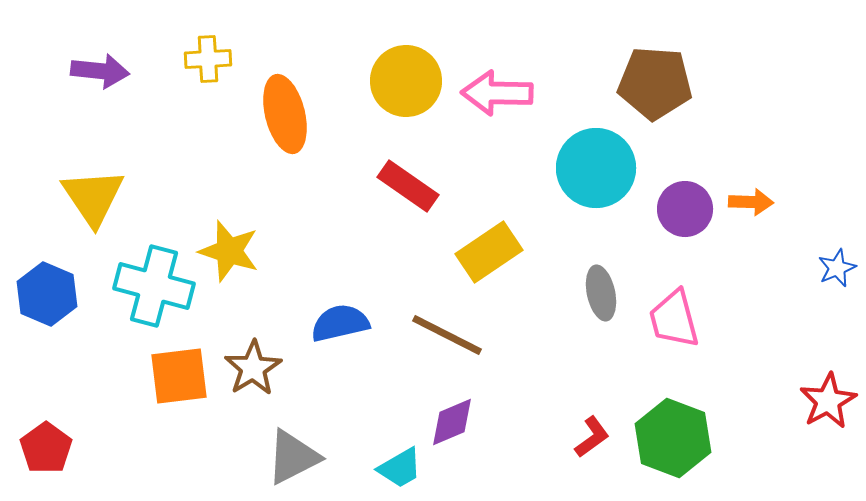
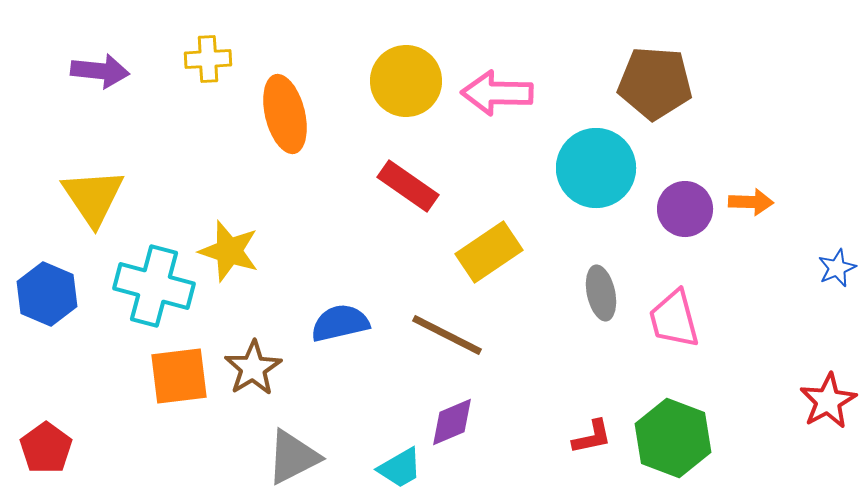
red L-shape: rotated 24 degrees clockwise
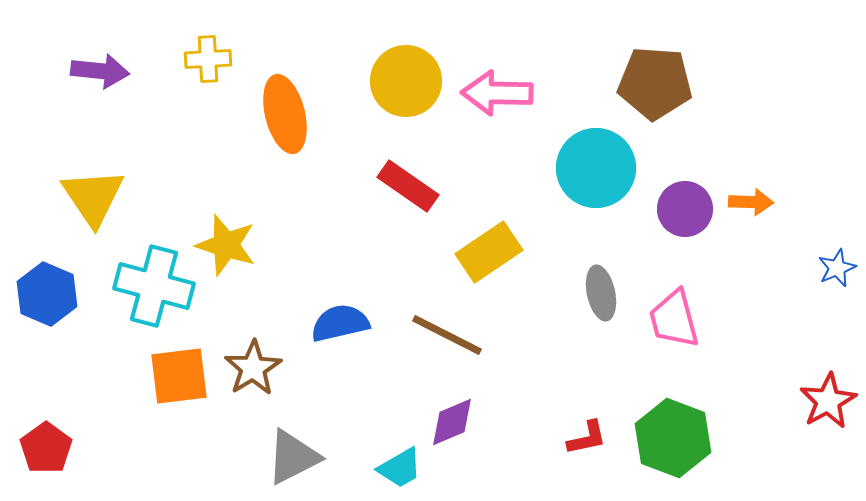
yellow star: moved 3 px left, 6 px up
red L-shape: moved 5 px left, 1 px down
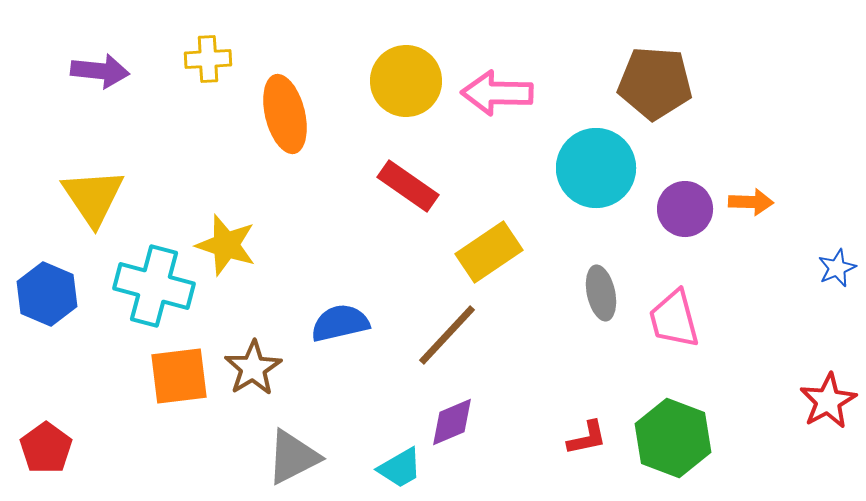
brown line: rotated 74 degrees counterclockwise
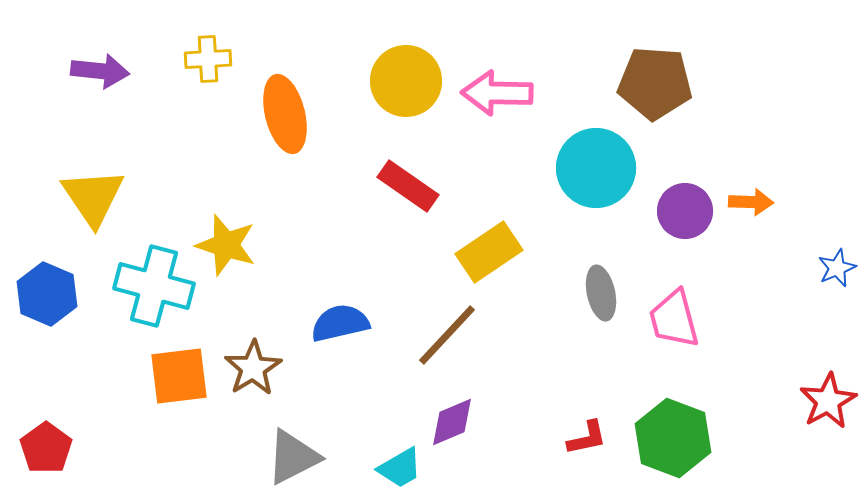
purple circle: moved 2 px down
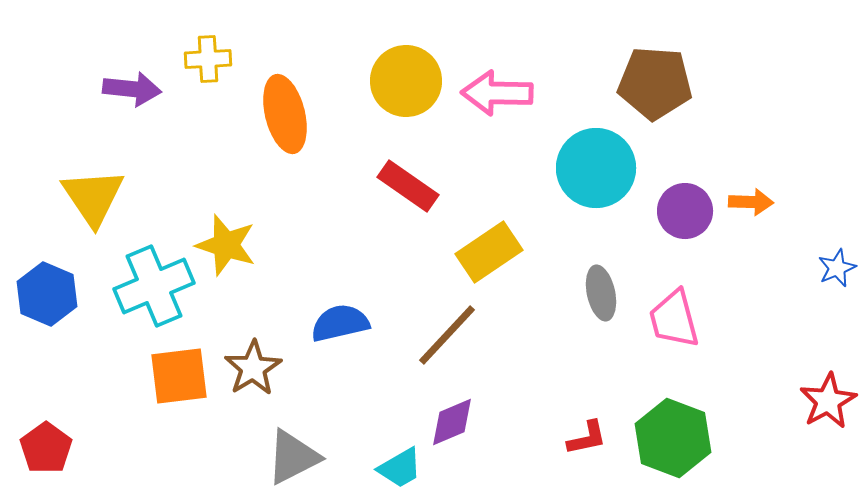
purple arrow: moved 32 px right, 18 px down
cyan cross: rotated 38 degrees counterclockwise
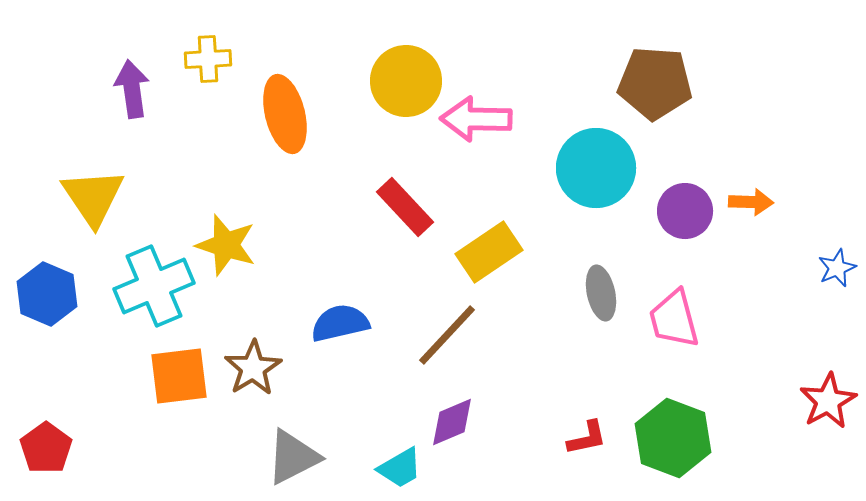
purple arrow: rotated 104 degrees counterclockwise
pink arrow: moved 21 px left, 26 px down
red rectangle: moved 3 px left, 21 px down; rotated 12 degrees clockwise
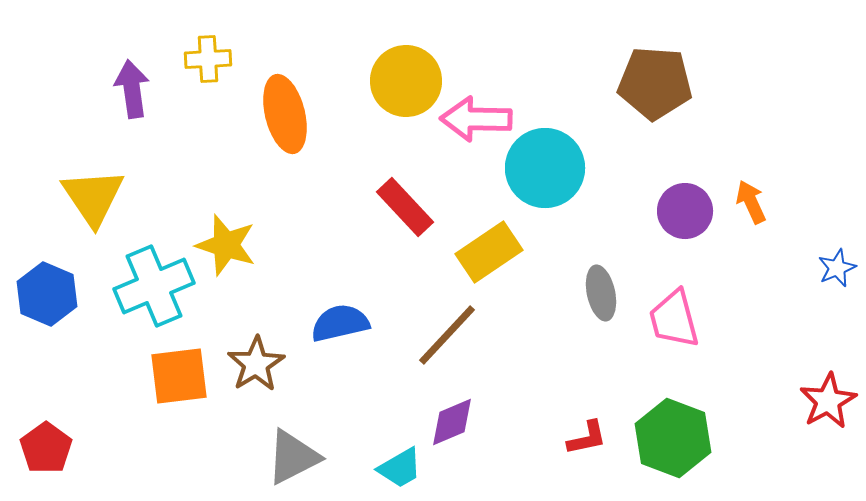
cyan circle: moved 51 px left
orange arrow: rotated 117 degrees counterclockwise
brown star: moved 3 px right, 4 px up
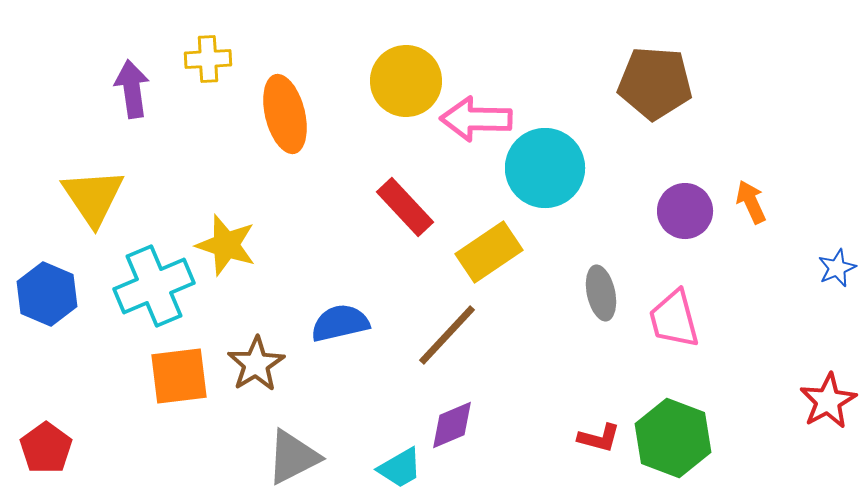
purple diamond: moved 3 px down
red L-shape: moved 12 px right; rotated 27 degrees clockwise
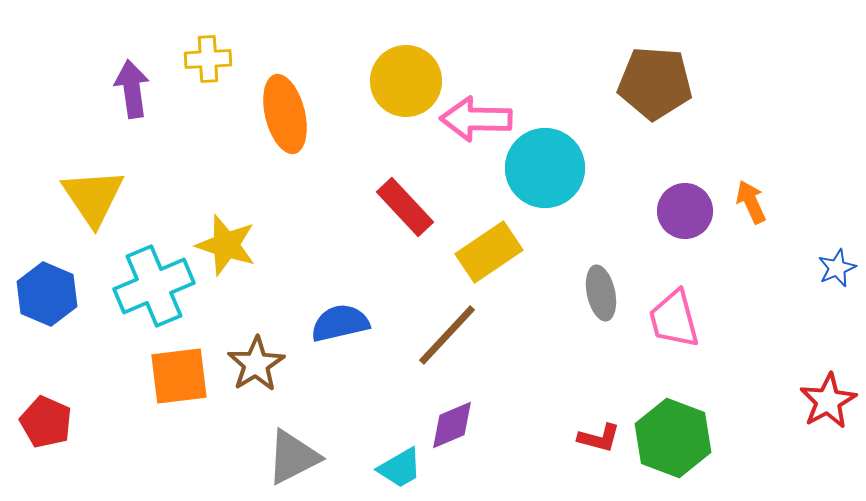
red pentagon: moved 26 px up; rotated 12 degrees counterclockwise
